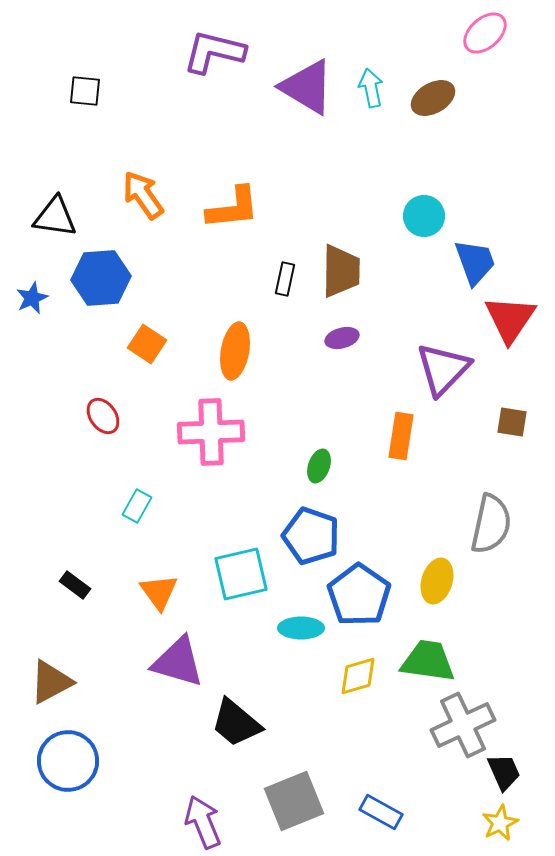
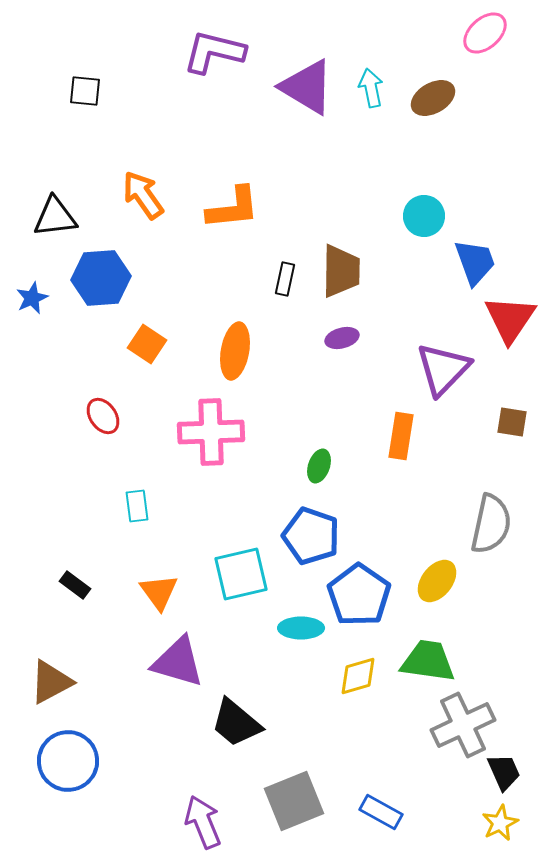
black triangle at (55, 217): rotated 15 degrees counterclockwise
cyan rectangle at (137, 506): rotated 36 degrees counterclockwise
yellow ellipse at (437, 581): rotated 21 degrees clockwise
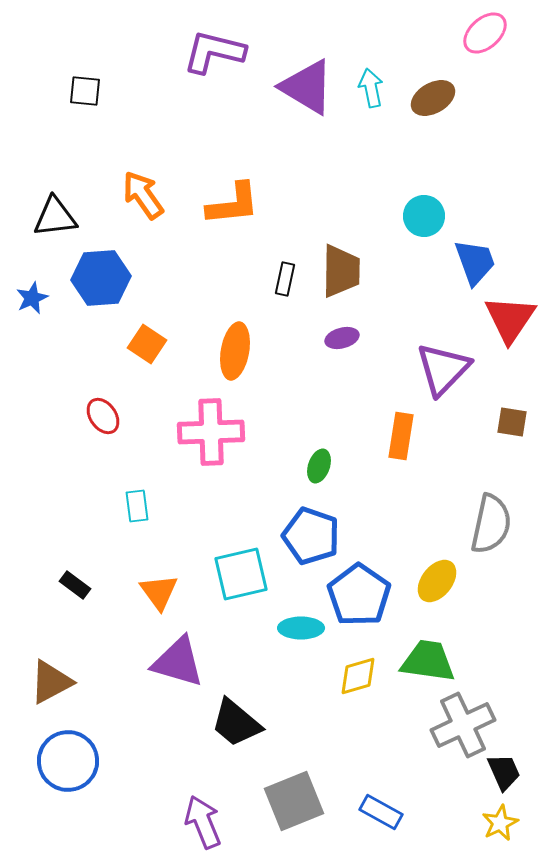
orange L-shape at (233, 208): moved 4 px up
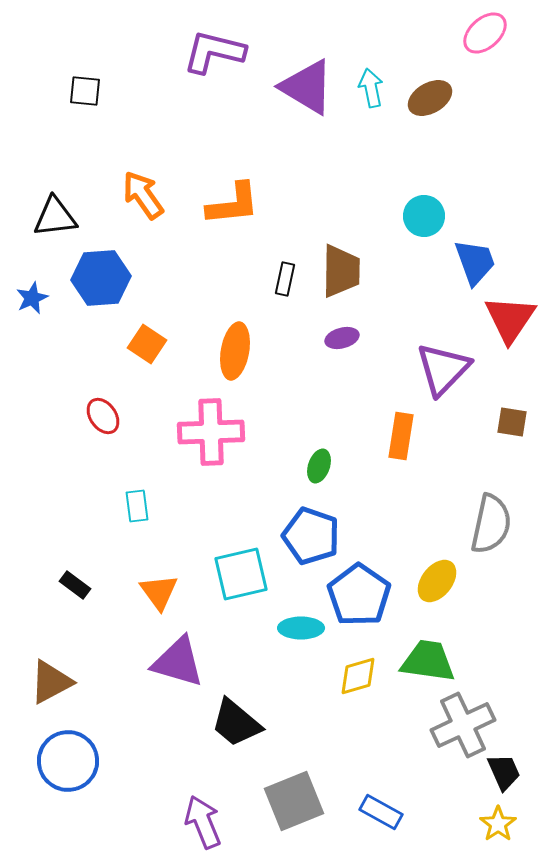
brown ellipse at (433, 98): moved 3 px left
yellow star at (500, 823): moved 2 px left, 1 px down; rotated 9 degrees counterclockwise
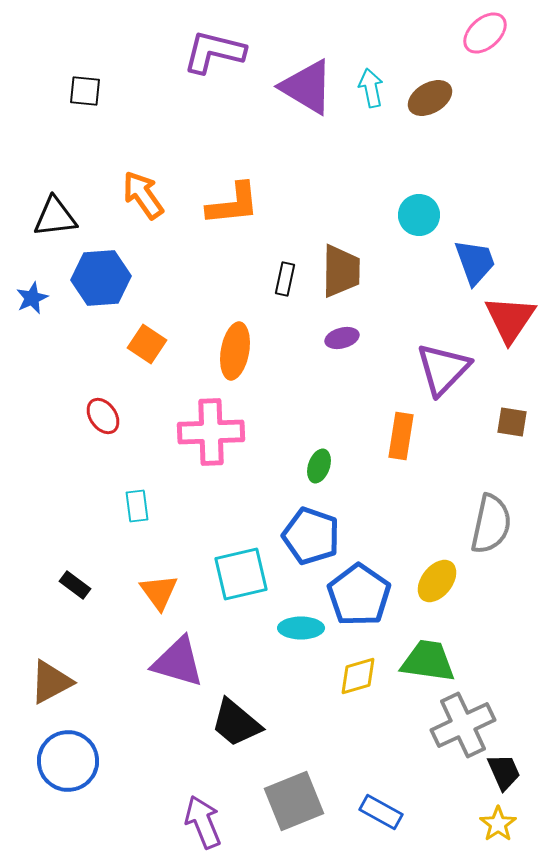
cyan circle at (424, 216): moved 5 px left, 1 px up
